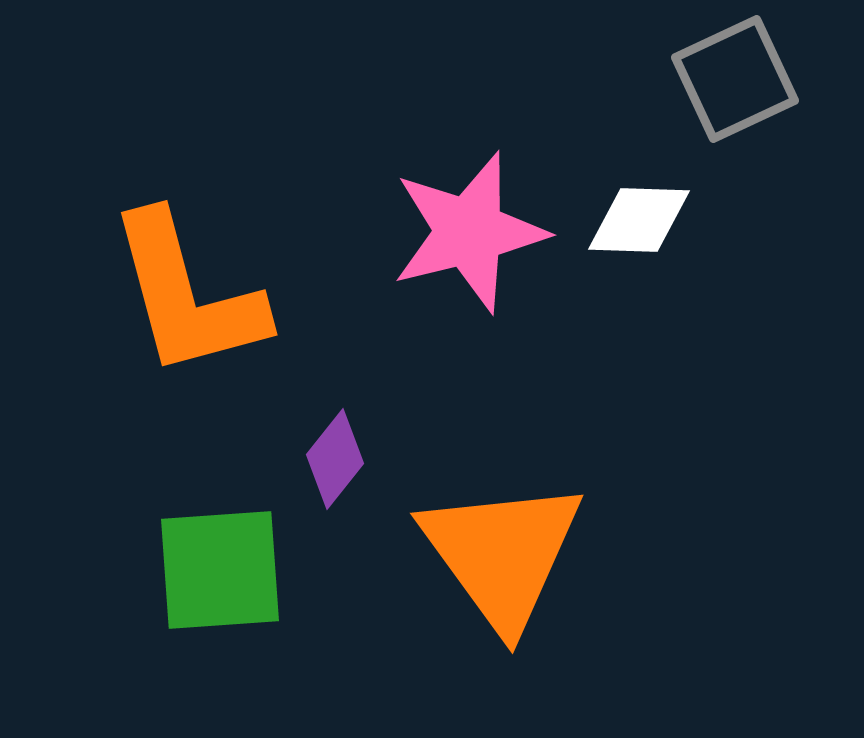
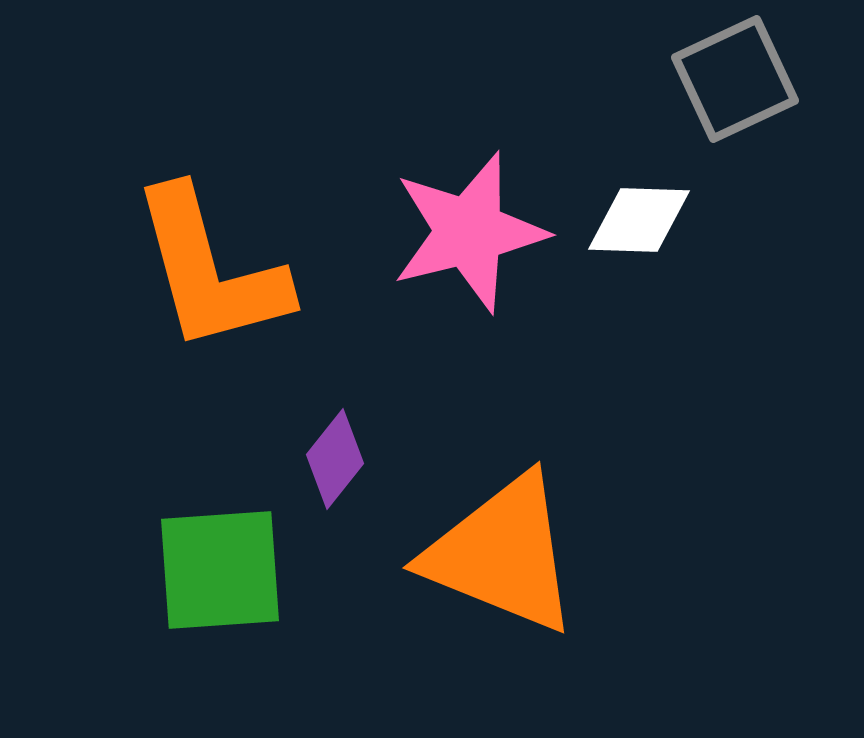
orange L-shape: moved 23 px right, 25 px up
orange triangle: rotated 32 degrees counterclockwise
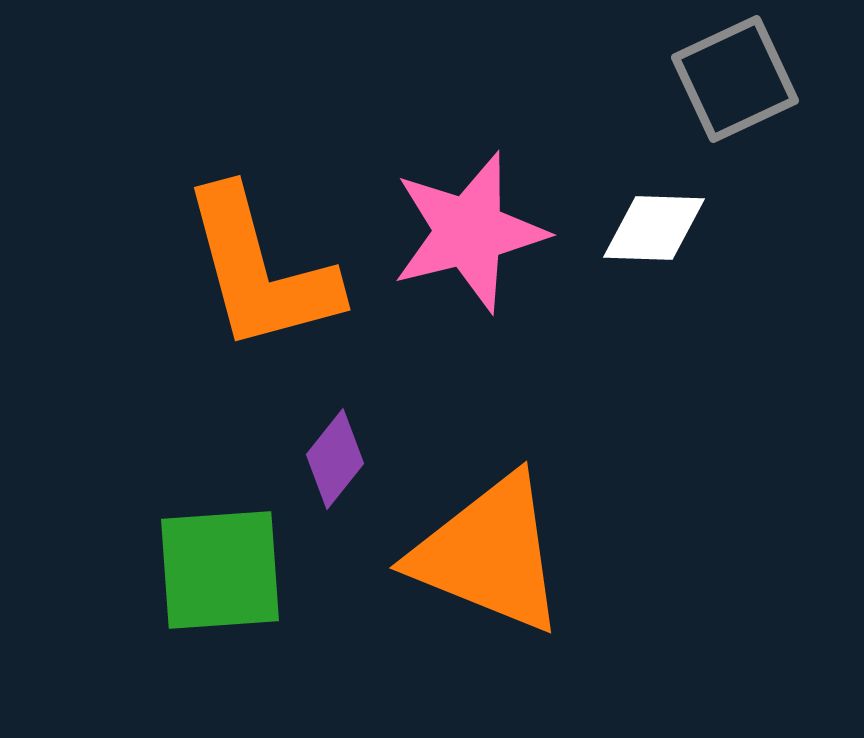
white diamond: moved 15 px right, 8 px down
orange L-shape: moved 50 px right
orange triangle: moved 13 px left
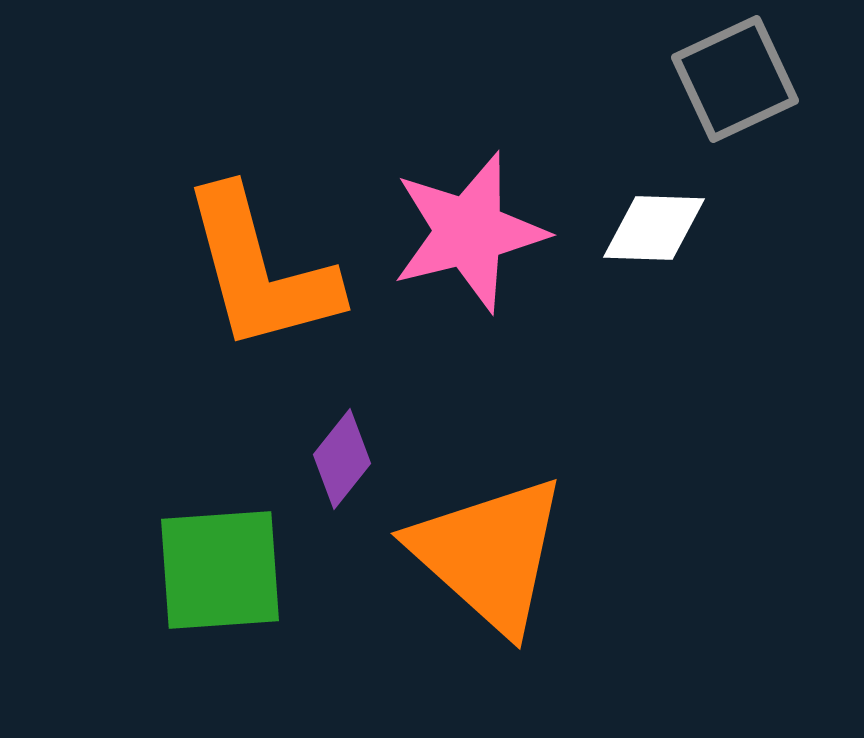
purple diamond: moved 7 px right
orange triangle: rotated 20 degrees clockwise
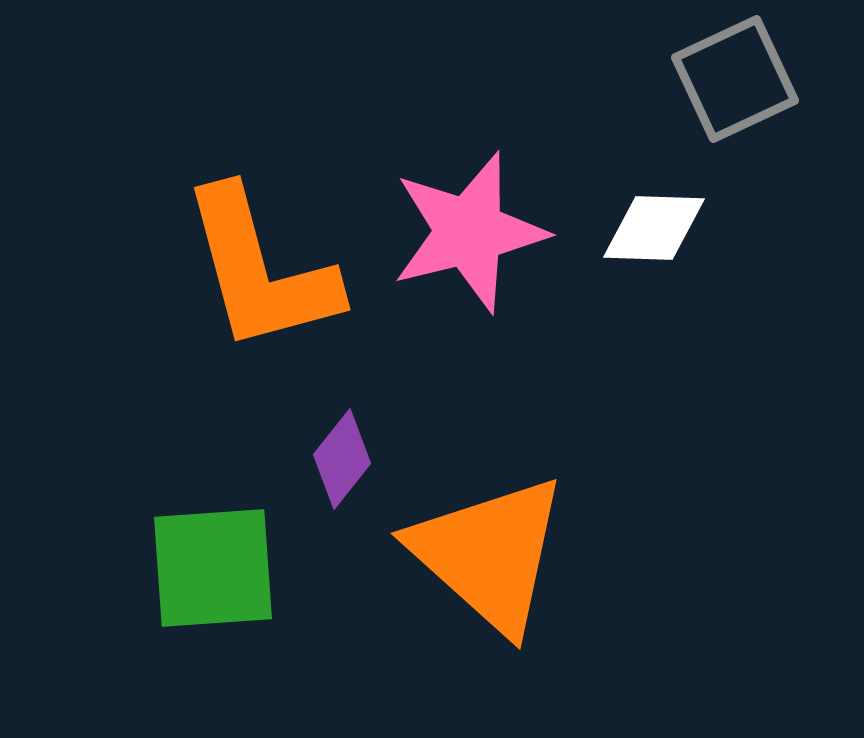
green square: moved 7 px left, 2 px up
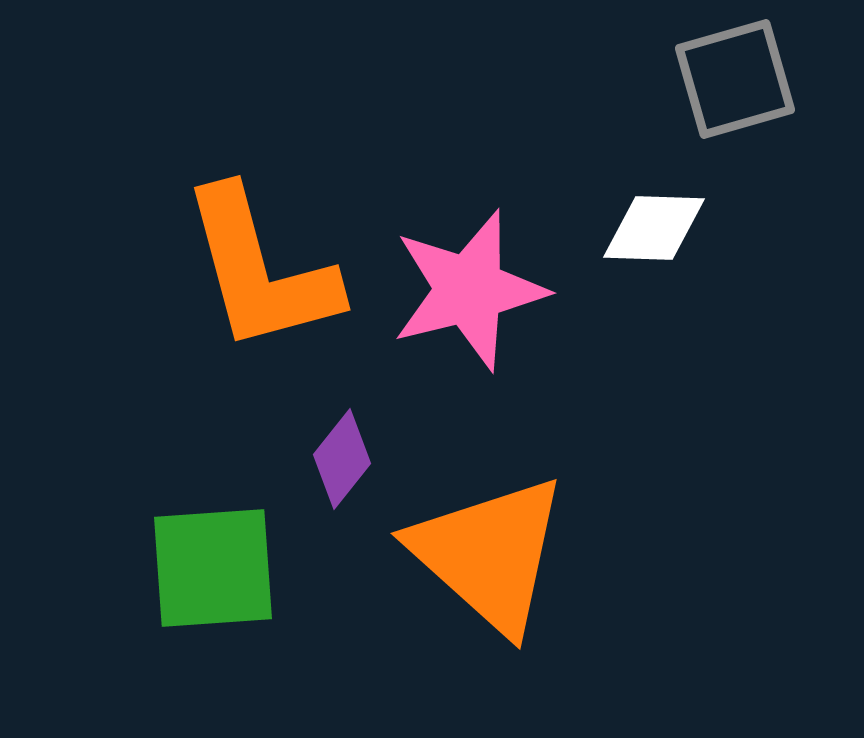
gray square: rotated 9 degrees clockwise
pink star: moved 58 px down
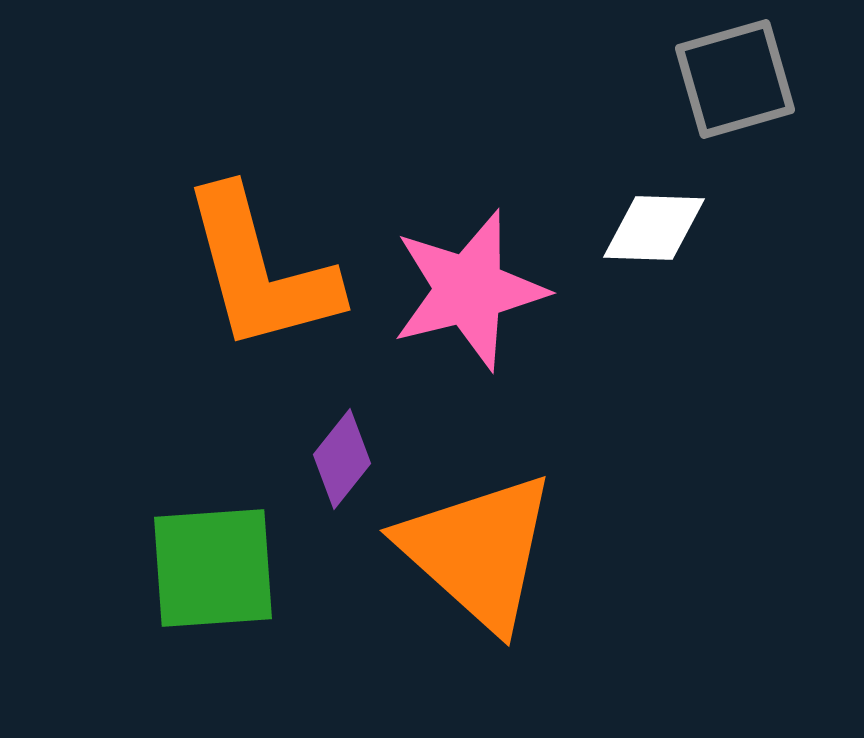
orange triangle: moved 11 px left, 3 px up
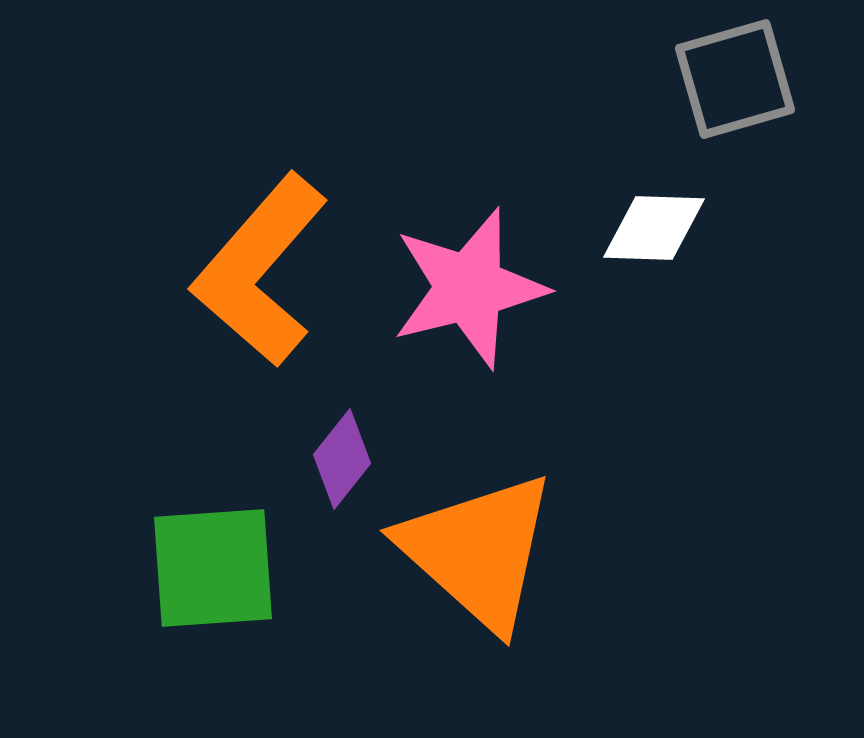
orange L-shape: rotated 56 degrees clockwise
pink star: moved 2 px up
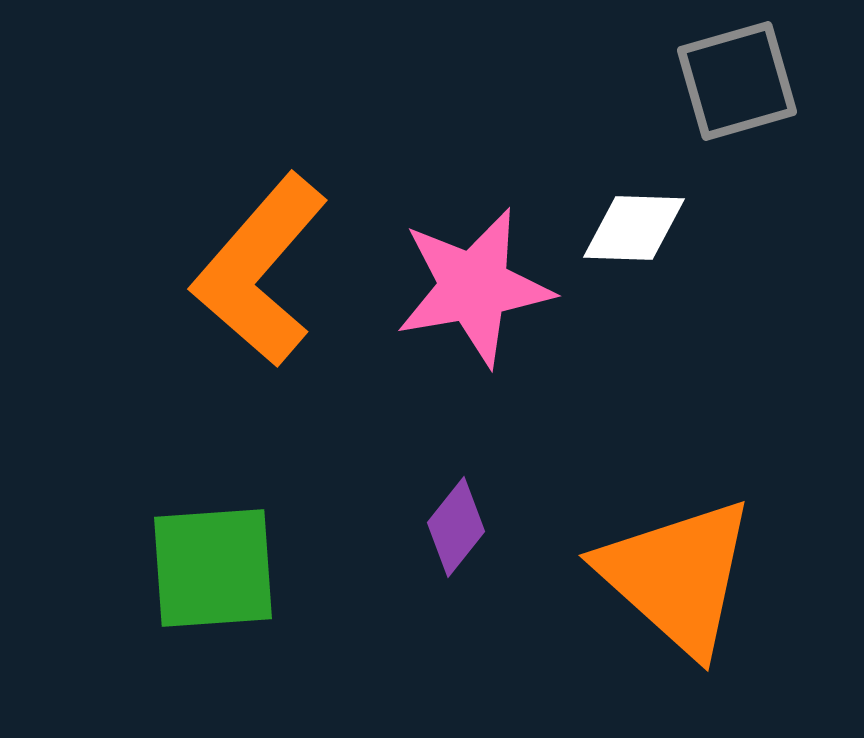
gray square: moved 2 px right, 2 px down
white diamond: moved 20 px left
pink star: moved 5 px right, 1 px up; rotated 4 degrees clockwise
purple diamond: moved 114 px right, 68 px down
orange triangle: moved 199 px right, 25 px down
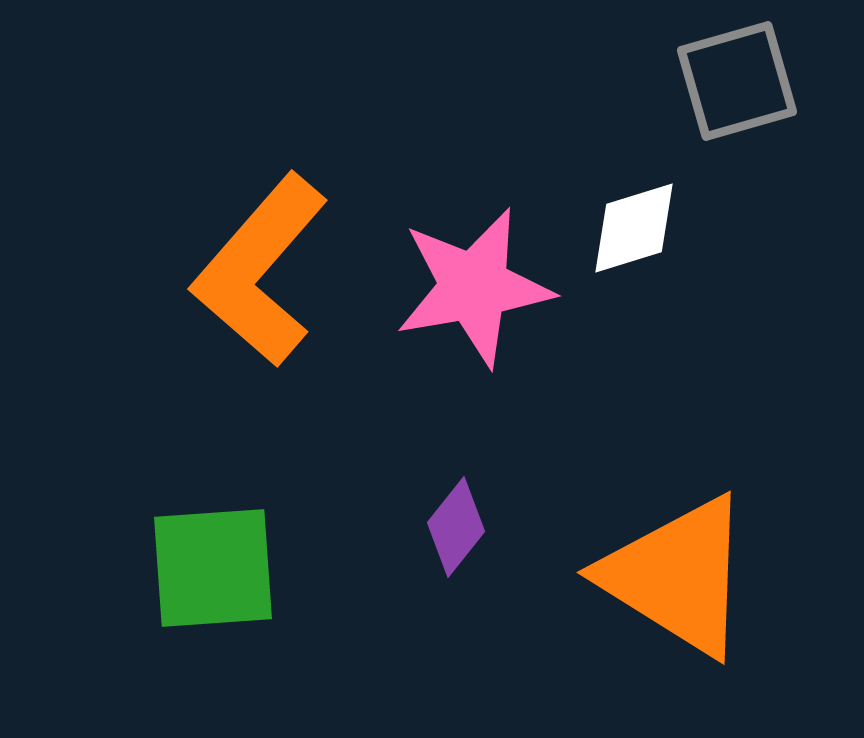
white diamond: rotated 19 degrees counterclockwise
orange triangle: rotated 10 degrees counterclockwise
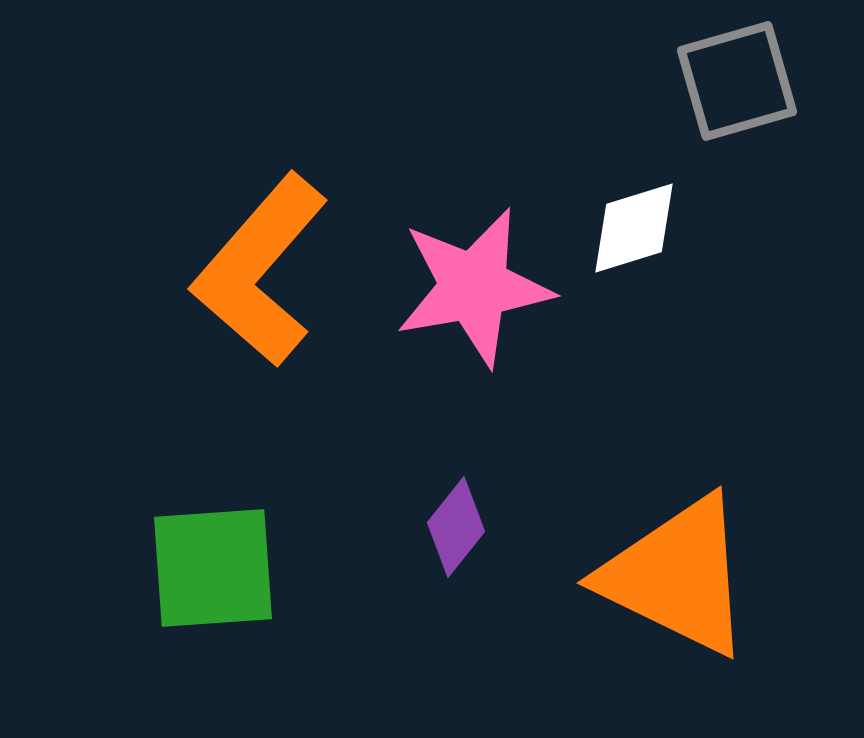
orange triangle: rotated 6 degrees counterclockwise
